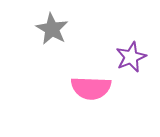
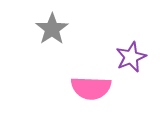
gray star: rotated 8 degrees clockwise
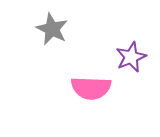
gray star: rotated 12 degrees counterclockwise
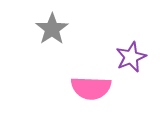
gray star: rotated 12 degrees clockwise
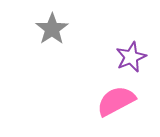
pink semicircle: moved 25 px right, 13 px down; rotated 150 degrees clockwise
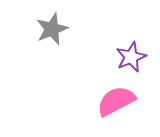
gray star: rotated 12 degrees clockwise
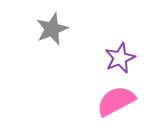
purple star: moved 11 px left, 1 px down
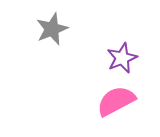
purple star: moved 2 px right
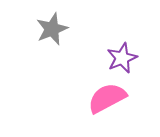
pink semicircle: moved 9 px left, 3 px up
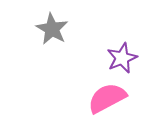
gray star: rotated 20 degrees counterclockwise
